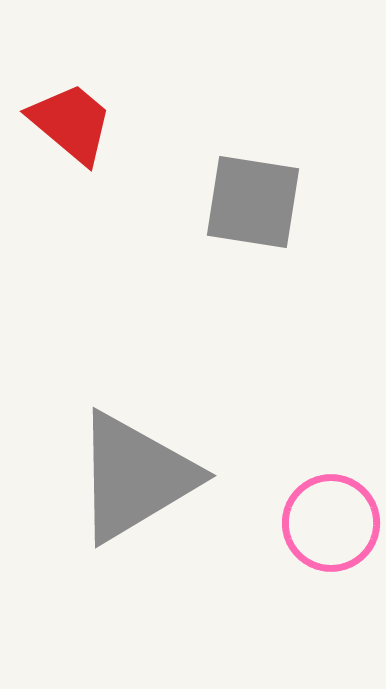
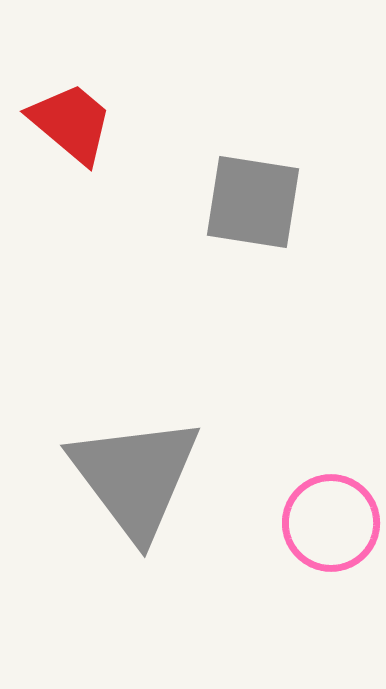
gray triangle: rotated 36 degrees counterclockwise
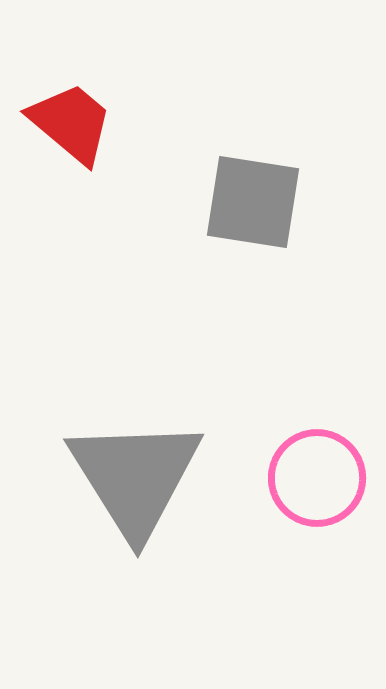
gray triangle: rotated 5 degrees clockwise
pink circle: moved 14 px left, 45 px up
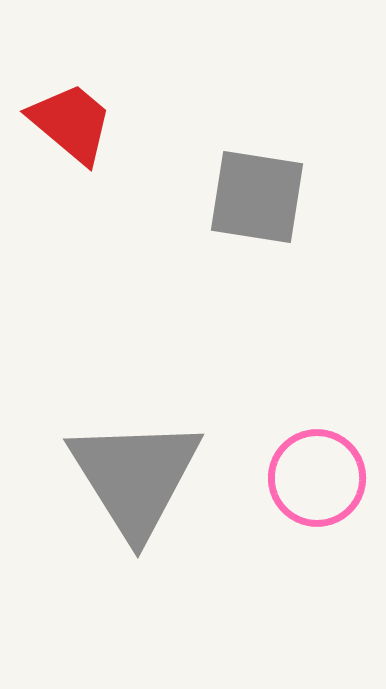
gray square: moved 4 px right, 5 px up
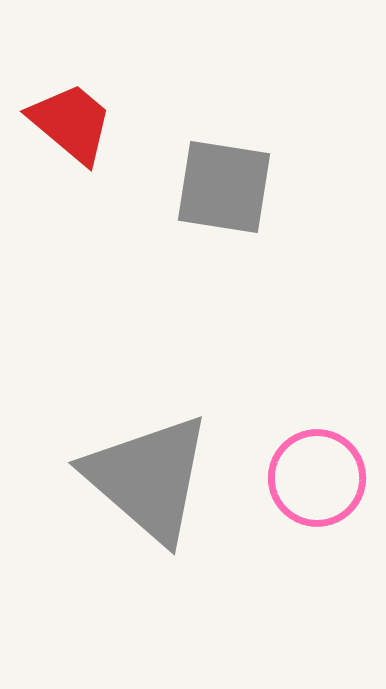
gray square: moved 33 px left, 10 px up
gray triangle: moved 13 px right, 1 px down; rotated 17 degrees counterclockwise
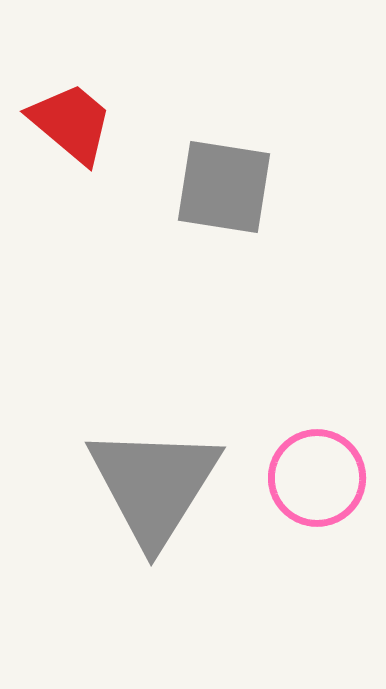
gray triangle: moved 6 px right, 7 px down; rotated 21 degrees clockwise
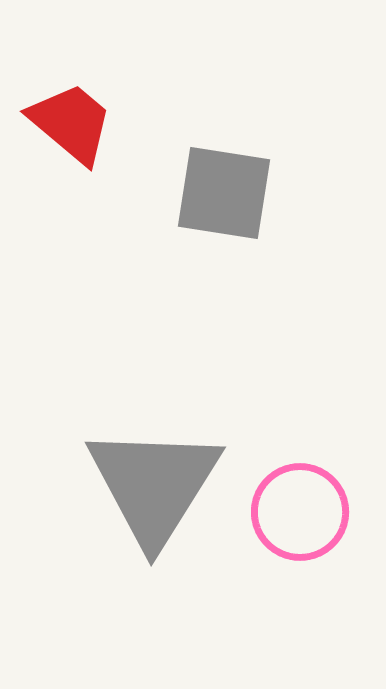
gray square: moved 6 px down
pink circle: moved 17 px left, 34 px down
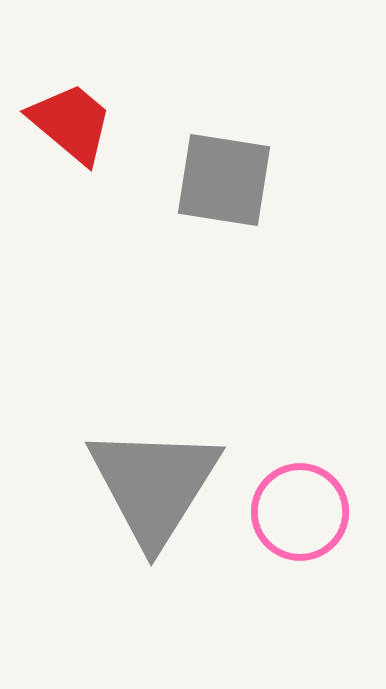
gray square: moved 13 px up
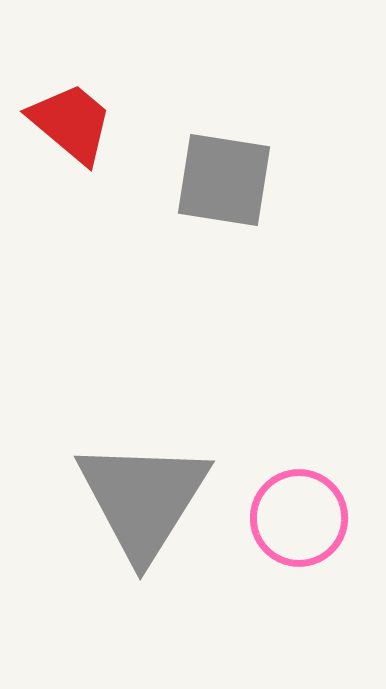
gray triangle: moved 11 px left, 14 px down
pink circle: moved 1 px left, 6 px down
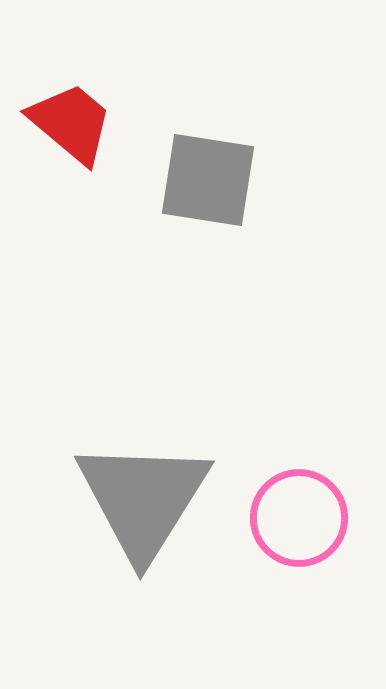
gray square: moved 16 px left
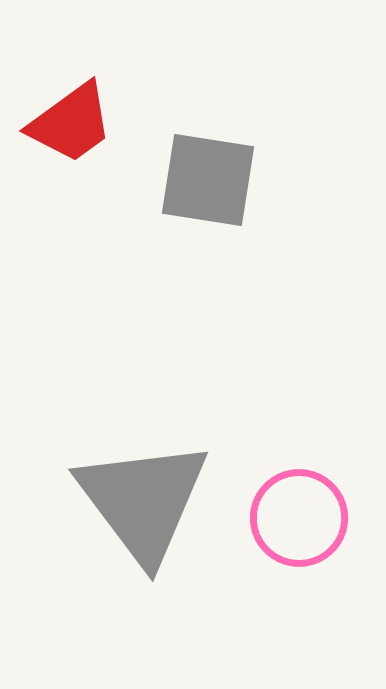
red trapezoid: rotated 104 degrees clockwise
gray triangle: moved 2 px down; rotated 9 degrees counterclockwise
